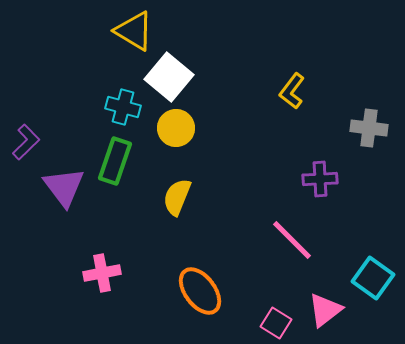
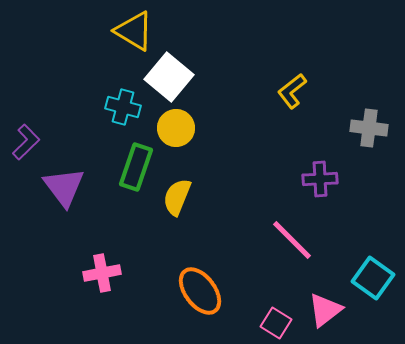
yellow L-shape: rotated 15 degrees clockwise
green rectangle: moved 21 px right, 6 px down
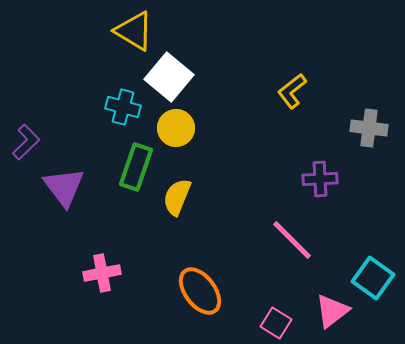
pink triangle: moved 7 px right, 1 px down
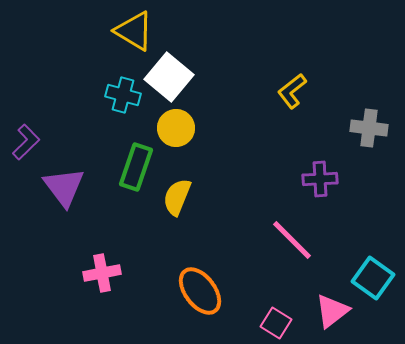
cyan cross: moved 12 px up
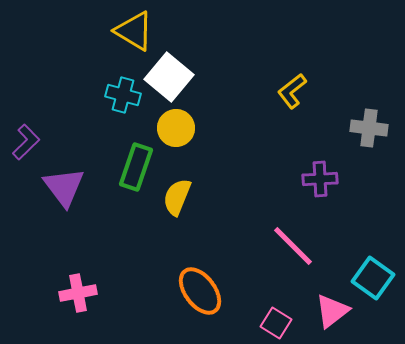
pink line: moved 1 px right, 6 px down
pink cross: moved 24 px left, 20 px down
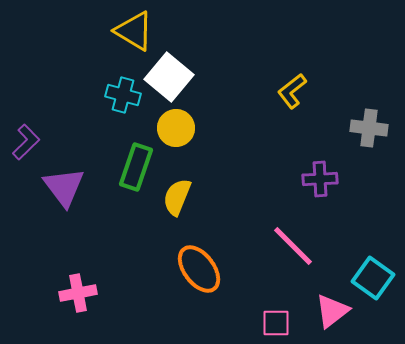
orange ellipse: moved 1 px left, 22 px up
pink square: rotated 32 degrees counterclockwise
